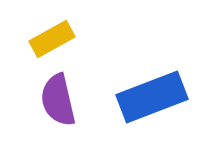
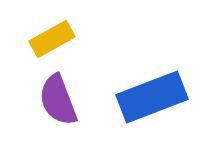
purple semicircle: rotated 8 degrees counterclockwise
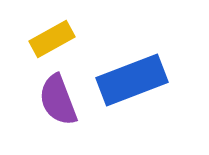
blue rectangle: moved 20 px left, 17 px up
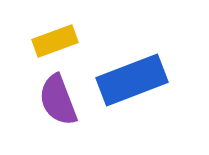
yellow rectangle: moved 3 px right, 2 px down; rotated 9 degrees clockwise
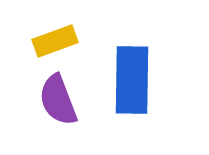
blue rectangle: rotated 68 degrees counterclockwise
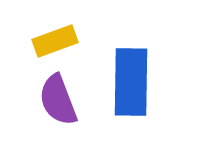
blue rectangle: moved 1 px left, 2 px down
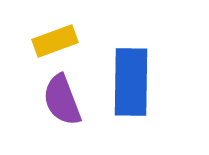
purple semicircle: moved 4 px right
